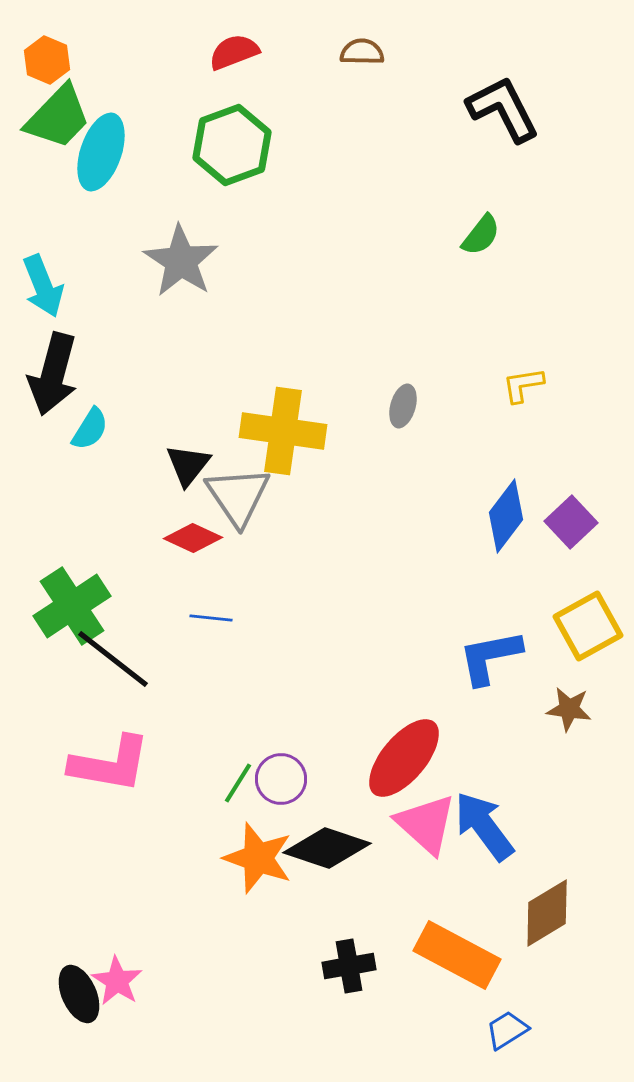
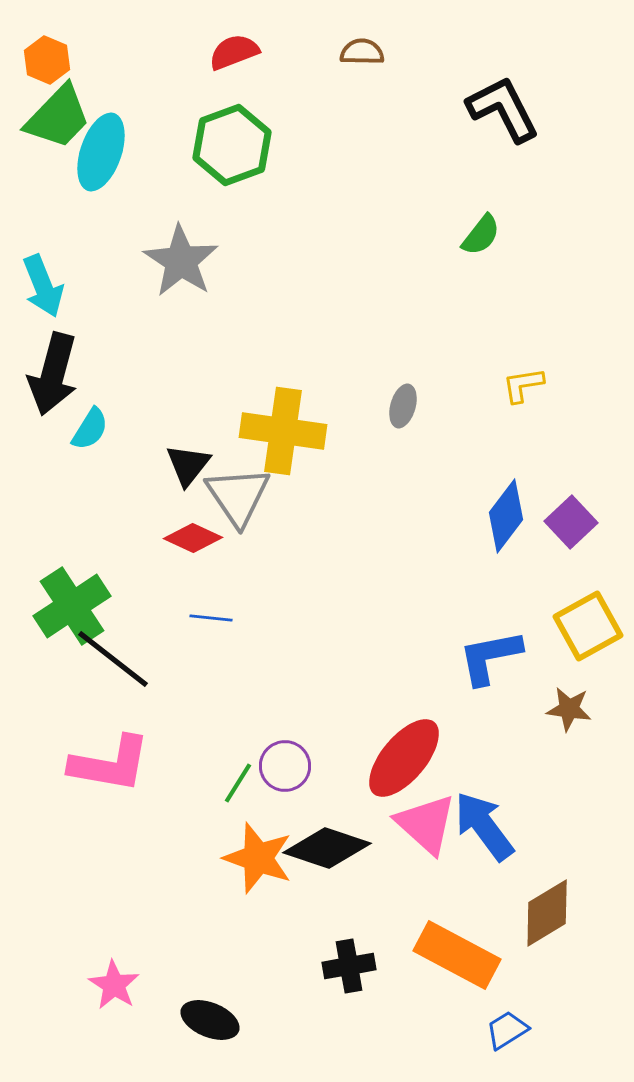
purple circle: moved 4 px right, 13 px up
pink star: moved 3 px left, 4 px down
black ellipse: moved 131 px right, 26 px down; rotated 44 degrees counterclockwise
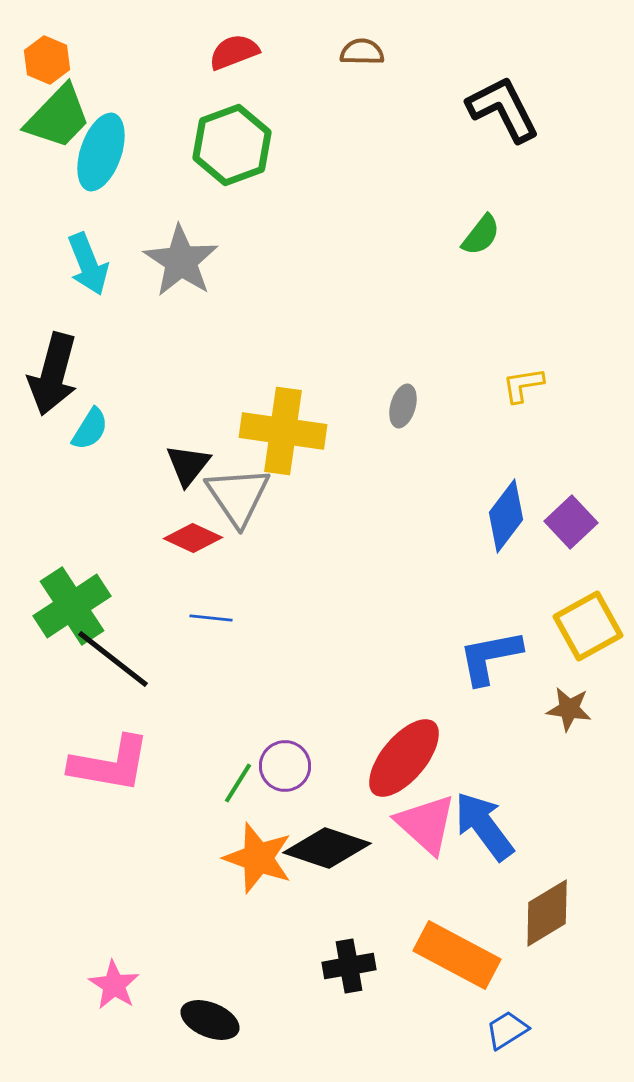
cyan arrow: moved 45 px right, 22 px up
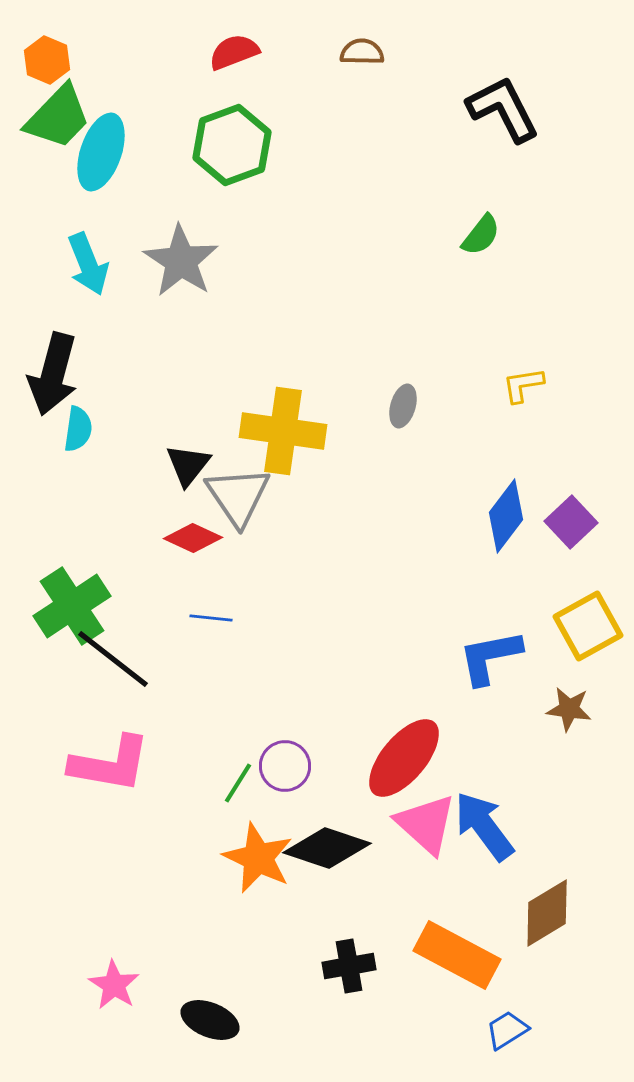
cyan semicircle: moved 12 px left; rotated 24 degrees counterclockwise
orange star: rotated 6 degrees clockwise
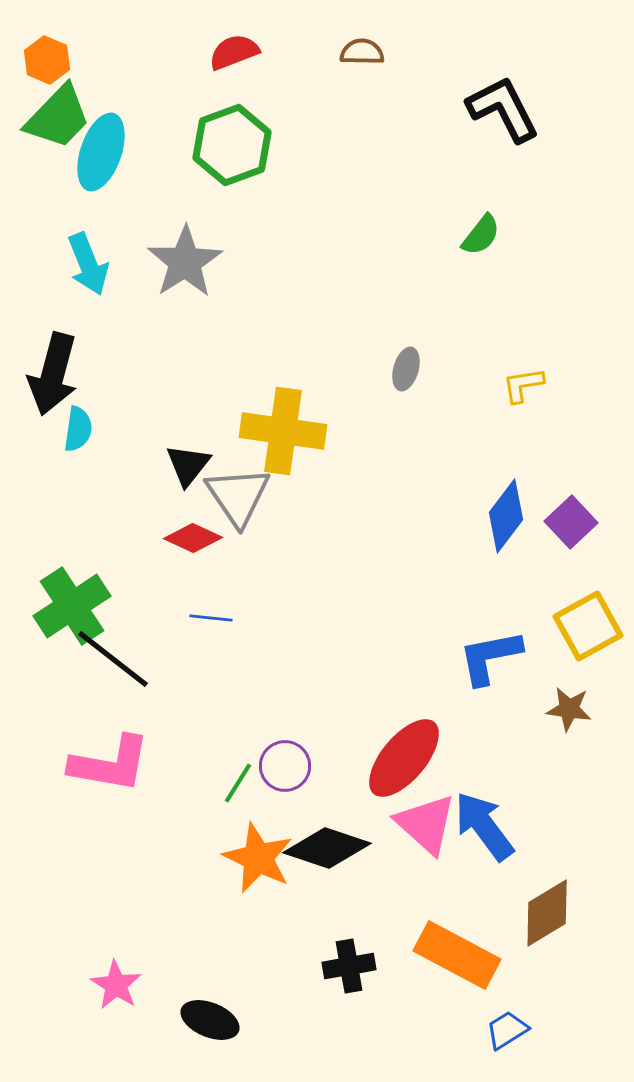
gray star: moved 4 px right, 1 px down; rotated 6 degrees clockwise
gray ellipse: moved 3 px right, 37 px up
pink star: moved 2 px right
